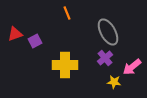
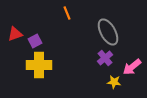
yellow cross: moved 26 px left
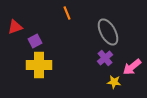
red triangle: moved 7 px up
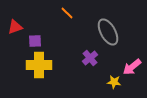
orange line: rotated 24 degrees counterclockwise
purple square: rotated 24 degrees clockwise
purple cross: moved 15 px left
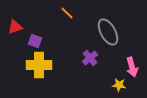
purple square: rotated 24 degrees clockwise
pink arrow: rotated 66 degrees counterclockwise
yellow star: moved 5 px right, 3 px down
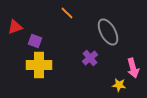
pink arrow: moved 1 px right, 1 px down
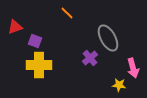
gray ellipse: moved 6 px down
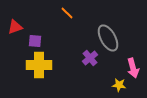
purple square: rotated 16 degrees counterclockwise
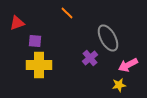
red triangle: moved 2 px right, 4 px up
pink arrow: moved 5 px left, 3 px up; rotated 78 degrees clockwise
yellow star: rotated 16 degrees counterclockwise
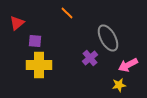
red triangle: rotated 21 degrees counterclockwise
